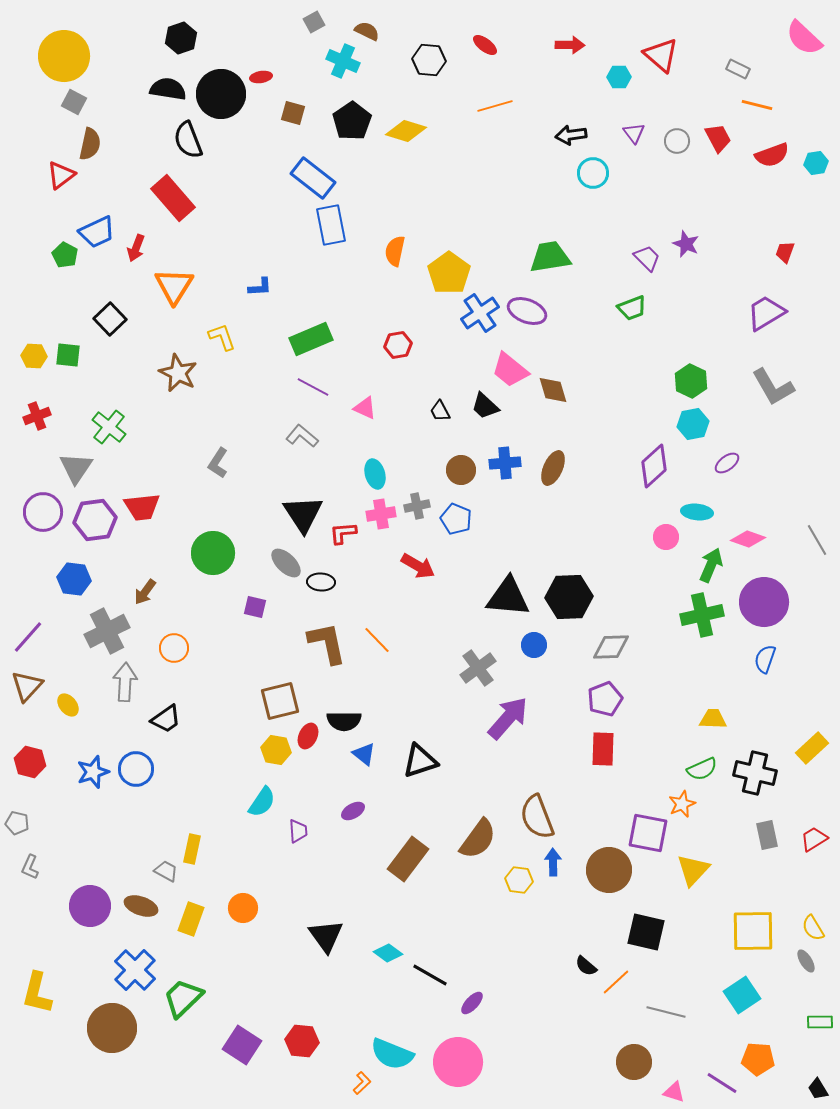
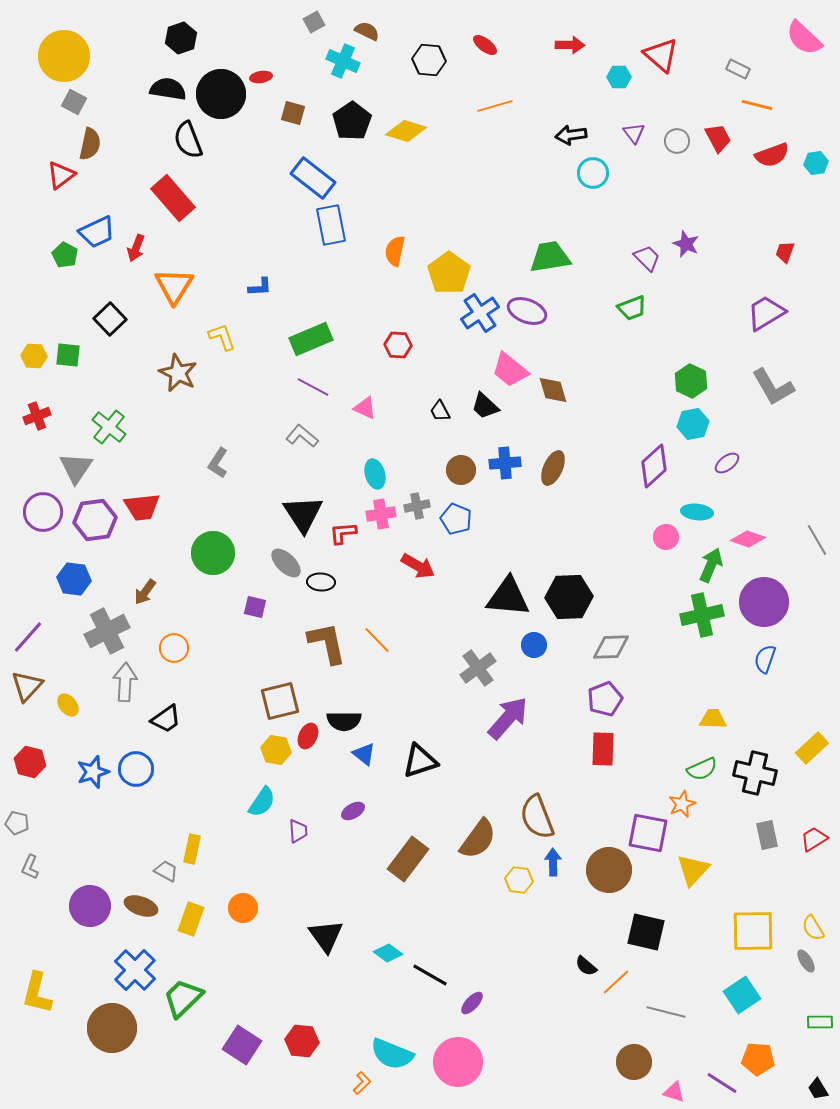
red hexagon at (398, 345): rotated 12 degrees clockwise
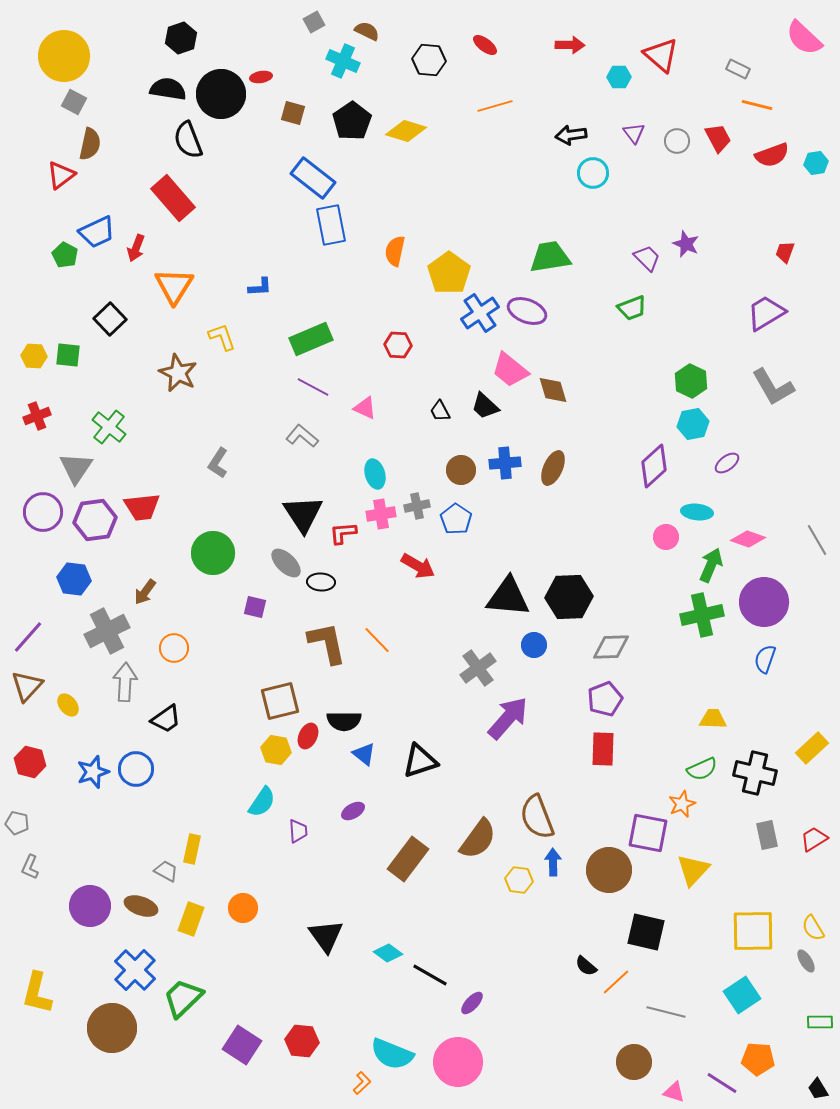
blue pentagon at (456, 519): rotated 12 degrees clockwise
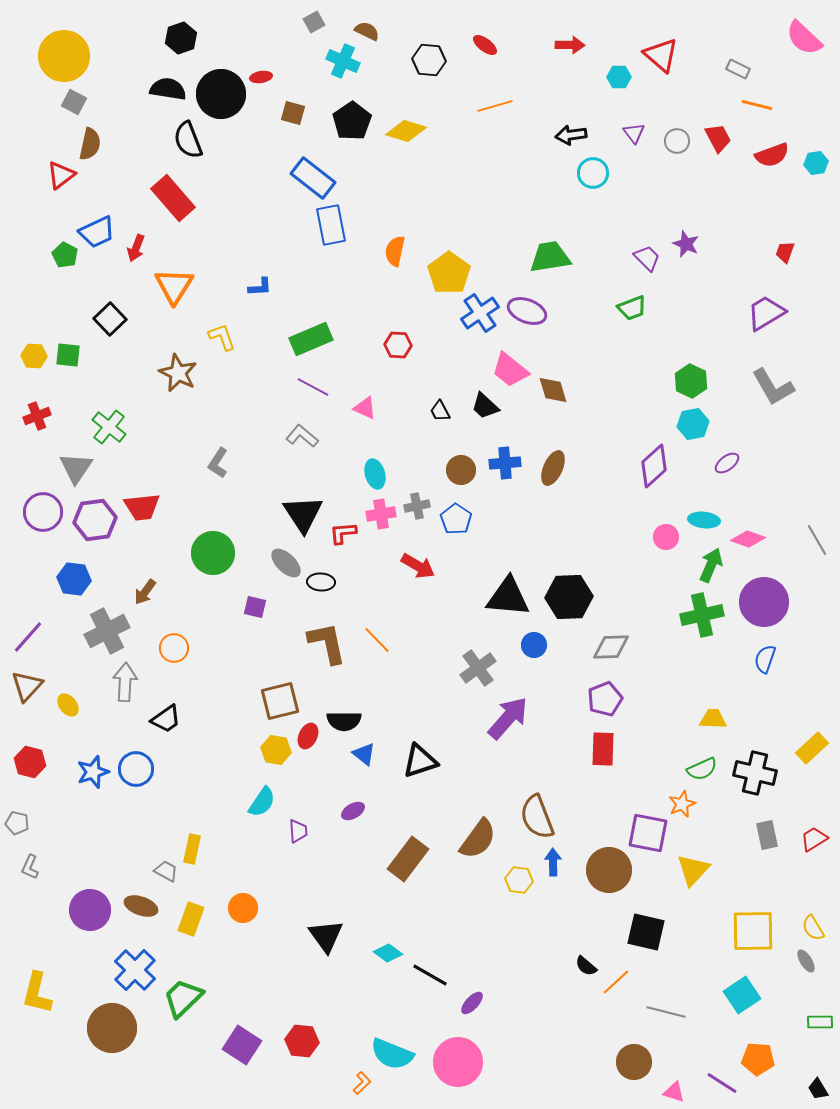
cyan ellipse at (697, 512): moved 7 px right, 8 px down
purple circle at (90, 906): moved 4 px down
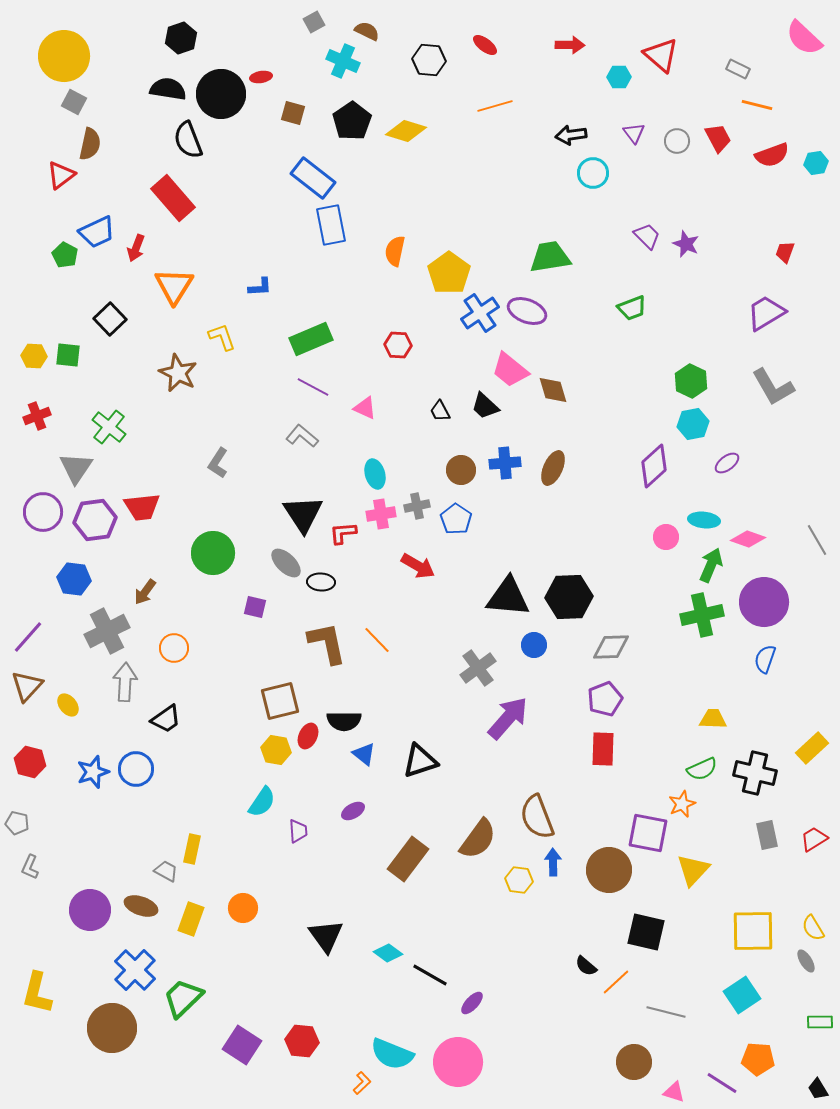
purple trapezoid at (647, 258): moved 22 px up
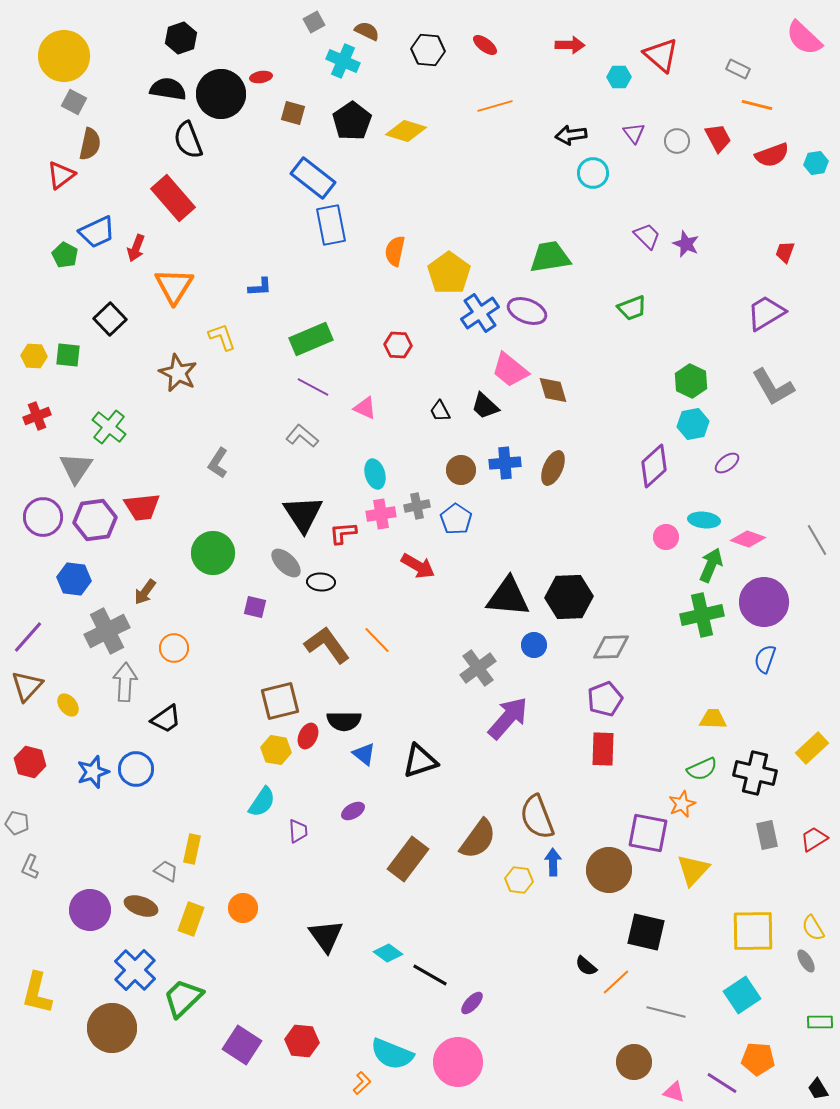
black hexagon at (429, 60): moved 1 px left, 10 px up
purple circle at (43, 512): moved 5 px down
brown L-shape at (327, 643): moved 2 px down; rotated 24 degrees counterclockwise
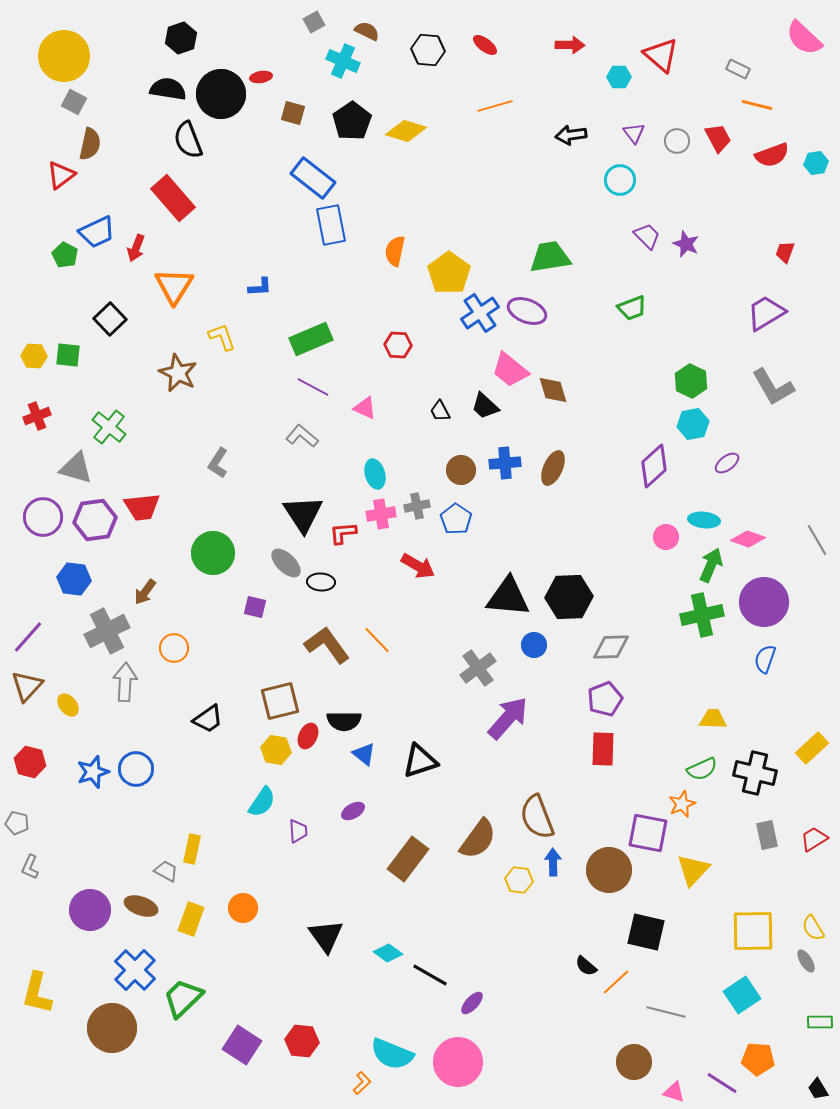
cyan circle at (593, 173): moved 27 px right, 7 px down
gray triangle at (76, 468): rotated 48 degrees counterclockwise
black trapezoid at (166, 719): moved 42 px right
